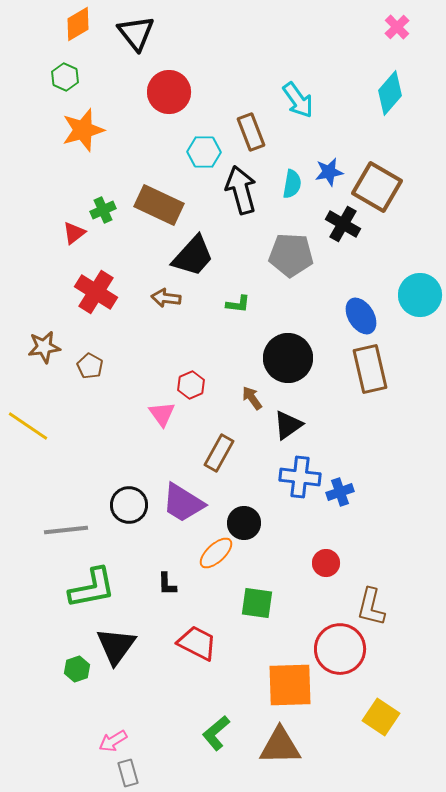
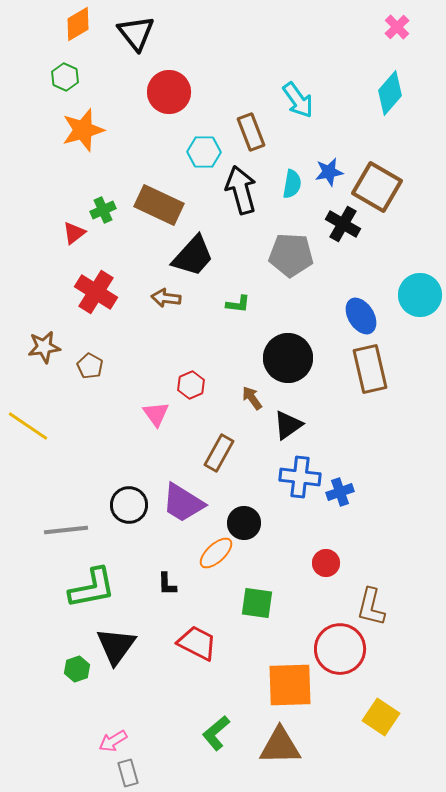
pink triangle at (162, 414): moved 6 px left
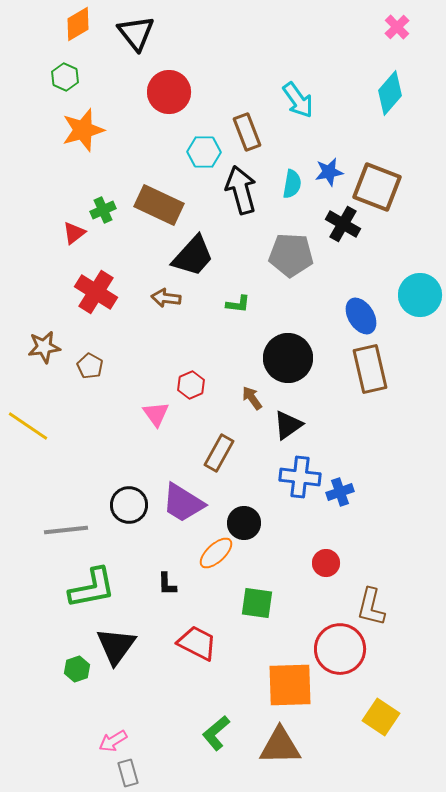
brown rectangle at (251, 132): moved 4 px left
brown square at (377, 187): rotated 9 degrees counterclockwise
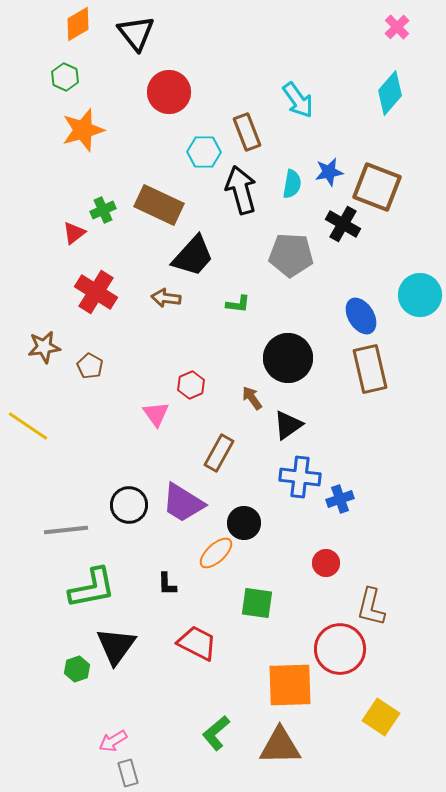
blue cross at (340, 492): moved 7 px down
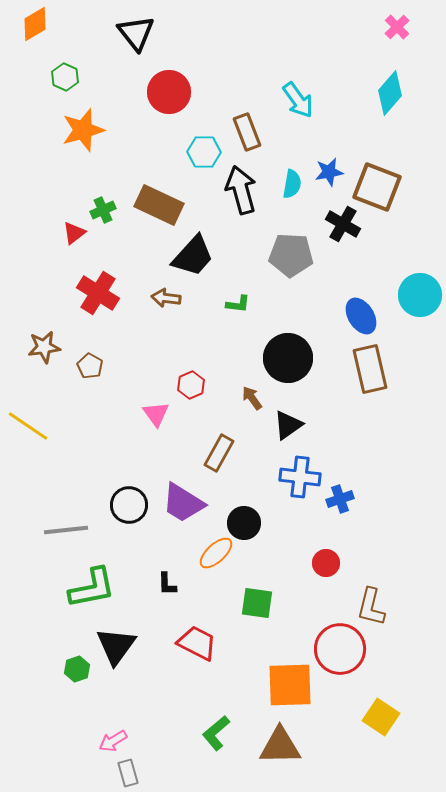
orange diamond at (78, 24): moved 43 px left
red cross at (96, 292): moved 2 px right, 1 px down
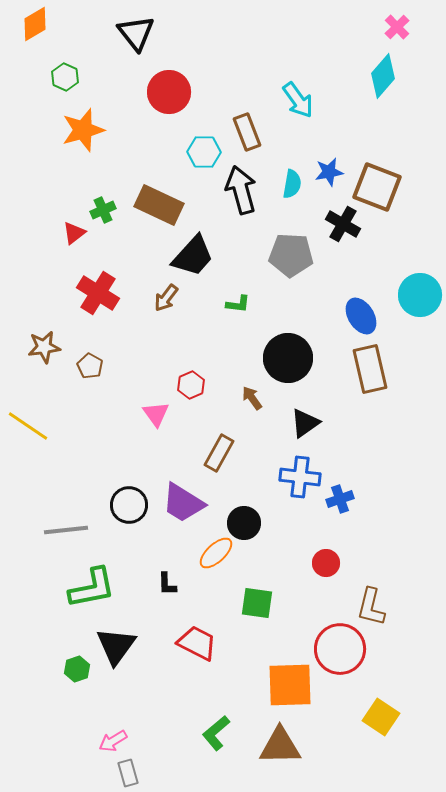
cyan diamond at (390, 93): moved 7 px left, 17 px up
brown arrow at (166, 298): rotated 60 degrees counterclockwise
black triangle at (288, 425): moved 17 px right, 2 px up
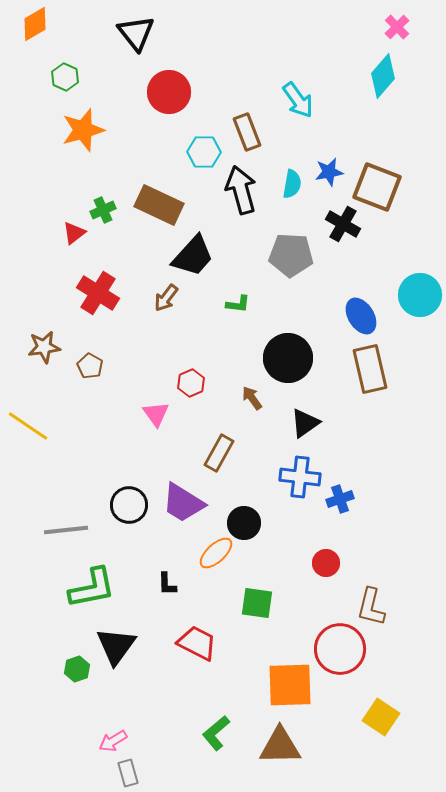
red hexagon at (191, 385): moved 2 px up
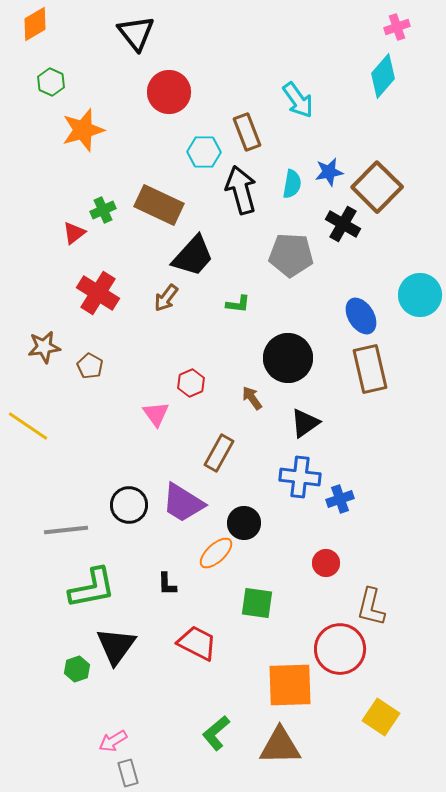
pink cross at (397, 27): rotated 25 degrees clockwise
green hexagon at (65, 77): moved 14 px left, 5 px down
brown square at (377, 187): rotated 24 degrees clockwise
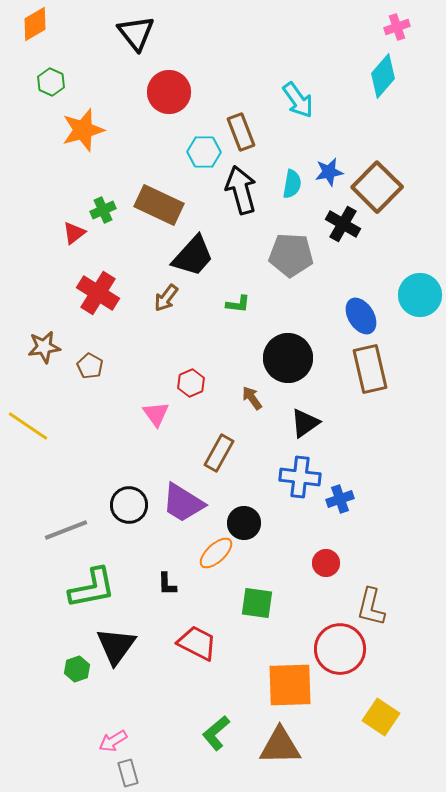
brown rectangle at (247, 132): moved 6 px left
gray line at (66, 530): rotated 15 degrees counterclockwise
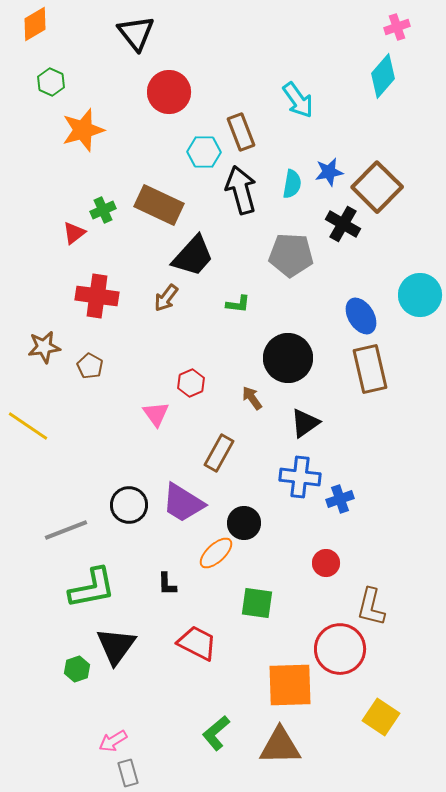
red cross at (98, 293): moved 1 px left, 3 px down; rotated 24 degrees counterclockwise
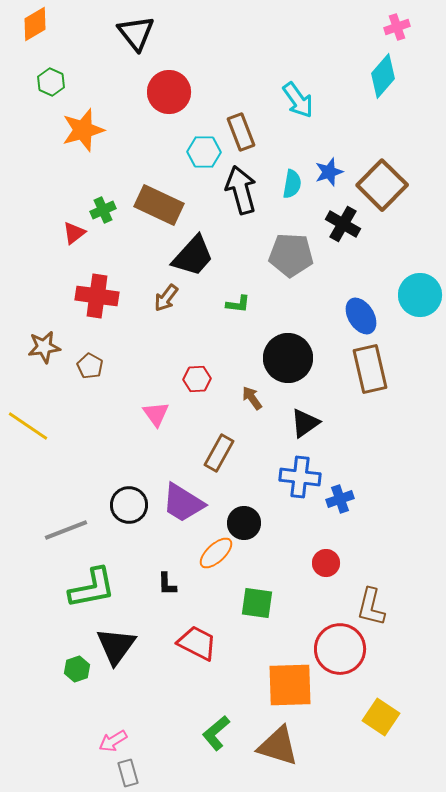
blue star at (329, 172): rotated 8 degrees counterclockwise
brown square at (377, 187): moved 5 px right, 2 px up
red hexagon at (191, 383): moved 6 px right, 4 px up; rotated 20 degrees clockwise
brown triangle at (280, 746): moved 2 px left; rotated 18 degrees clockwise
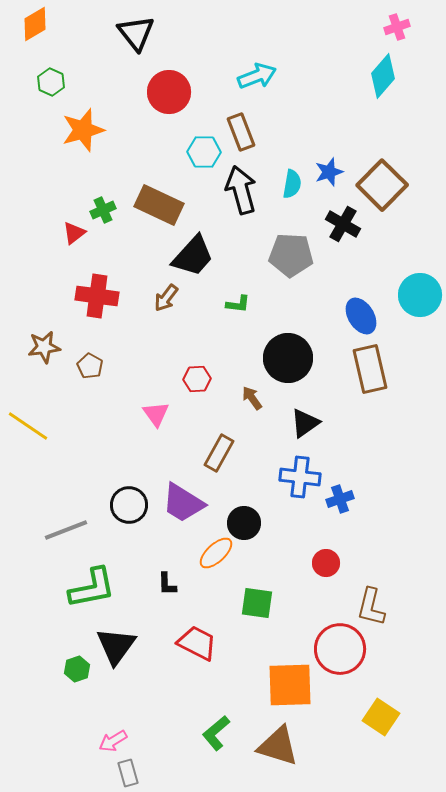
cyan arrow at (298, 100): moved 41 px left, 24 px up; rotated 75 degrees counterclockwise
